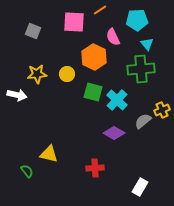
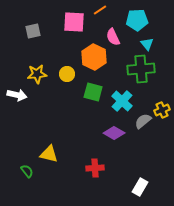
gray square: rotated 35 degrees counterclockwise
cyan cross: moved 5 px right, 1 px down
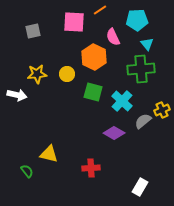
red cross: moved 4 px left
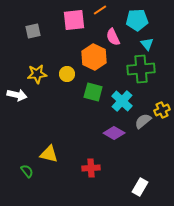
pink square: moved 2 px up; rotated 10 degrees counterclockwise
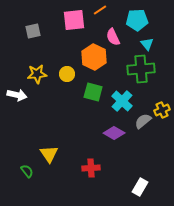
yellow triangle: rotated 42 degrees clockwise
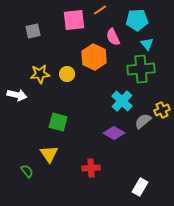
yellow star: moved 3 px right
green square: moved 35 px left, 30 px down
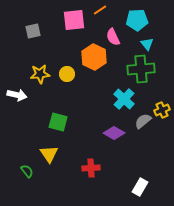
cyan cross: moved 2 px right, 2 px up
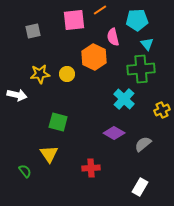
pink semicircle: rotated 12 degrees clockwise
gray semicircle: moved 23 px down
green semicircle: moved 2 px left
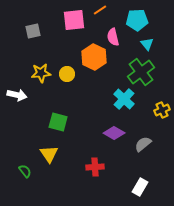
green cross: moved 3 px down; rotated 32 degrees counterclockwise
yellow star: moved 1 px right, 1 px up
red cross: moved 4 px right, 1 px up
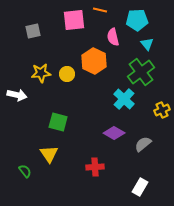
orange line: rotated 48 degrees clockwise
orange hexagon: moved 4 px down
